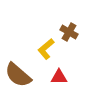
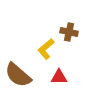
brown cross: rotated 18 degrees counterclockwise
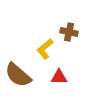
yellow L-shape: moved 1 px left
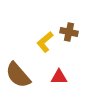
yellow L-shape: moved 7 px up
brown semicircle: rotated 8 degrees clockwise
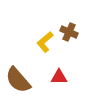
brown cross: rotated 12 degrees clockwise
brown semicircle: moved 5 px down
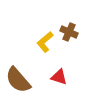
red triangle: rotated 18 degrees clockwise
